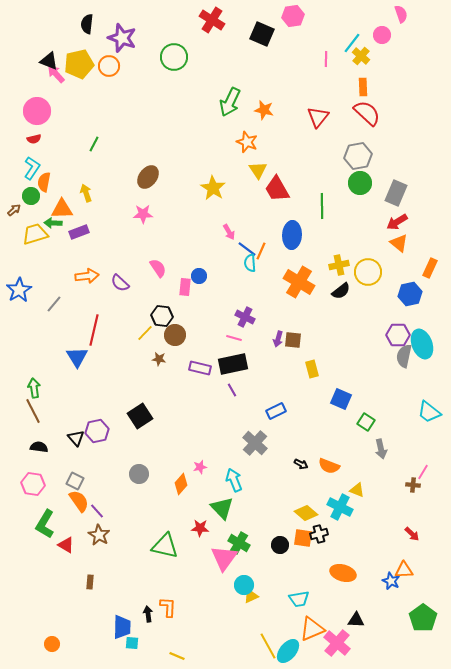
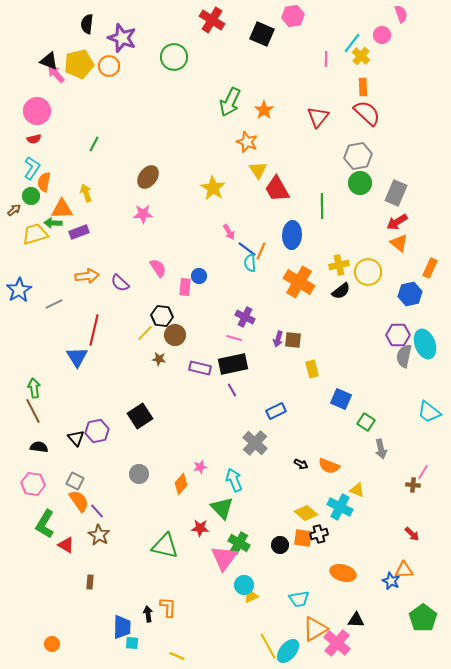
orange star at (264, 110): rotated 24 degrees clockwise
gray line at (54, 304): rotated 24 degrees clockwise
cyan ellipse at (422, 344): moved 3 px right
orange triangle at (312, 629): moved 3 px right; rotated 8 degrees counterclockwise
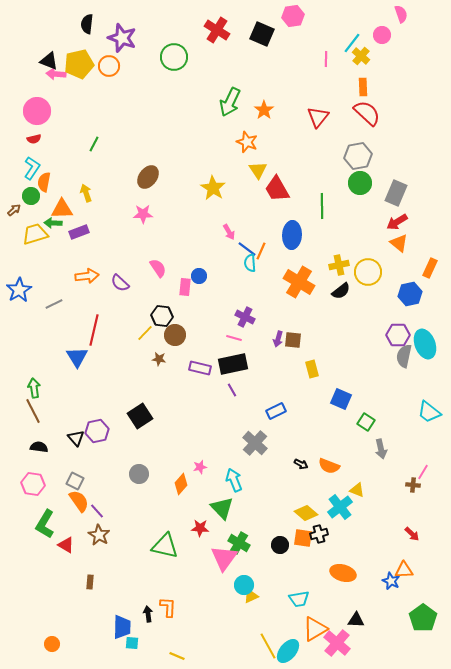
red cross at (212, 20): moved 5 px right, 10 px down
pink arrow at (56, 74): rotated 42 degrees counterclockwise
cyan cross at (340, 507): rotated 25 degrees clockwise
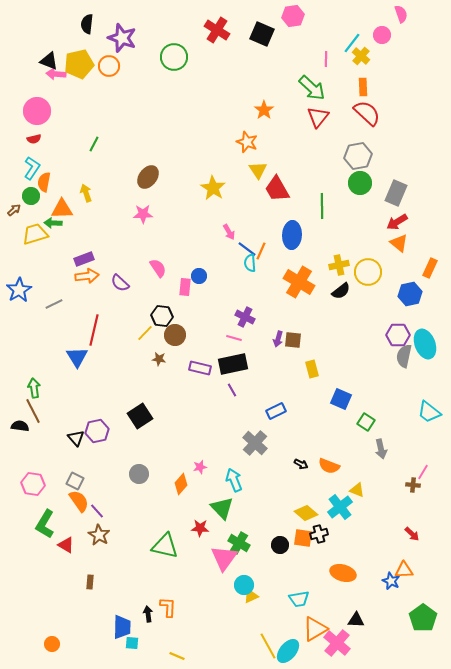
green arrow at (230, 102): moved 82 px right, 14 px up; rotated 72 degrees counterclockwise
purple rectangle at (79, 232): moved 5 px right, 27 px down
black semicircle at (39, 447): moved 19 px left, 21 px up
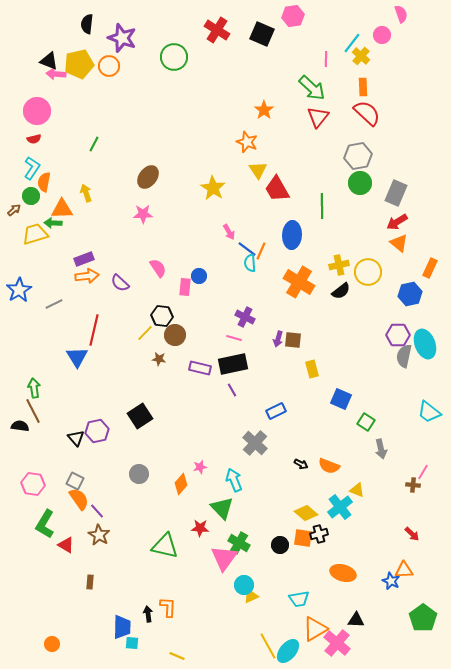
orange semicircle at (79, 501): moved 2 px up
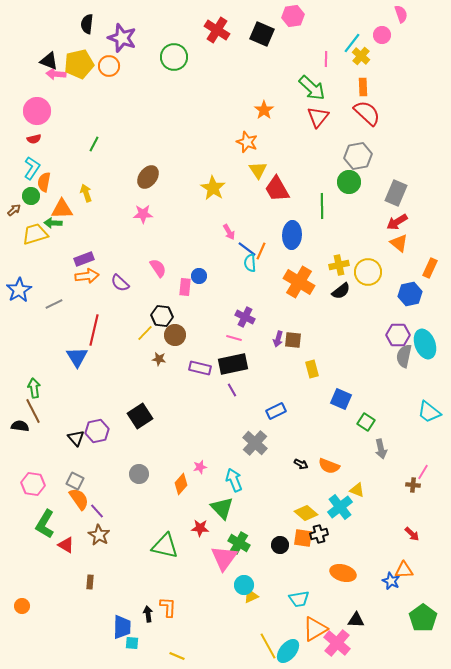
green circle at (360, 183): moved 11 px left, 1 px up
orange circle at (52, 644): moved 30 px left, 38 px up
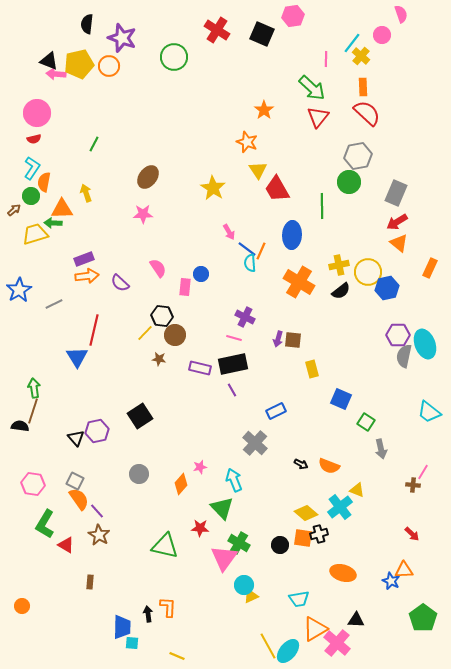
pink circle at (37, 111): moved 2 px down
blue circle at (199, 276): moved 2 px right, 2 px up
blue hexagon at (410, 294): moved 23 px left, 6 px up
brown line at (33, 411): rotated 45 degrees clockwise
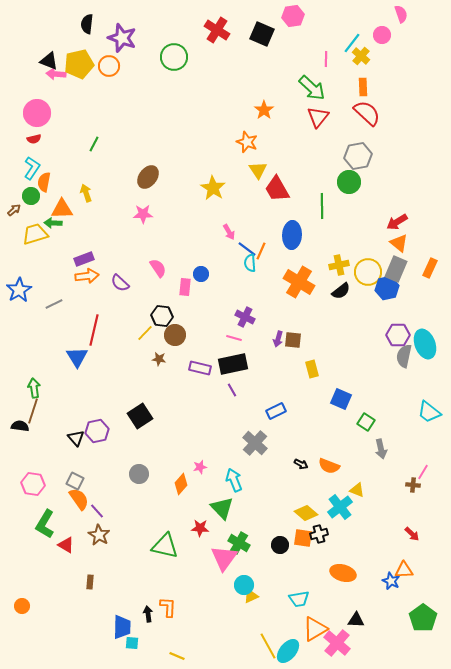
gray rectangle at (396, 193): moved 76 px down
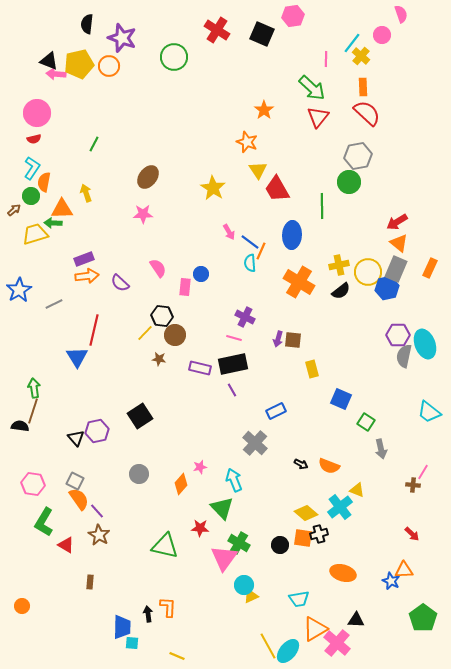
blue line at (247, 249): moved 3 px right, 7 px up
green L-shape at (45, 524): moved 1 px left, 2 px up
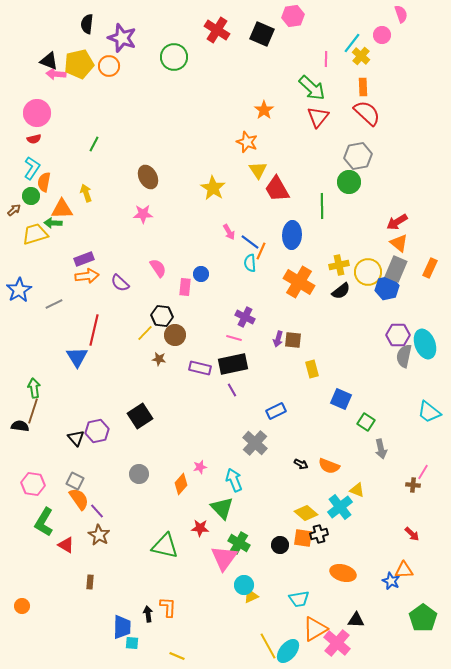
brown ellipse at (148, 177): rotated 65 degrees counterclockwise
